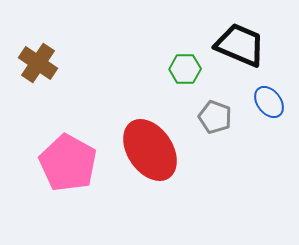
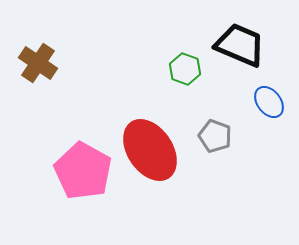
green hexagon: rotated 20 degrees clockwise
gray pentagon: moved 19 px down
pink pentagon: moved 15 px right, 8 px down
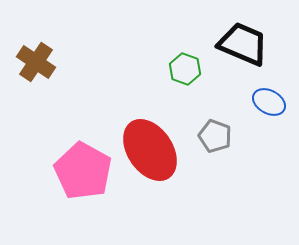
black trapezoid: moved 3 px right, 1 px up
brown cross: moved 2 px left, 1 px up
blue ellipse: rotated 24 degrees counterclockwise
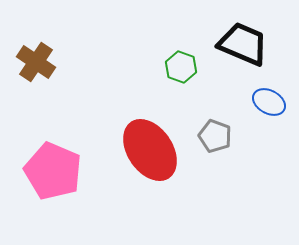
green hexagon: moved 4 px left, 2 px up
pink pentagon: moved 30 px left; rotated 6 degrees counterclockwise
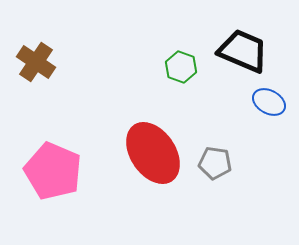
black trapezoid: moved 7 px down
gray pentagon: moved 27 px down; rotated 12 degrees counterclockwise
red ellipse: moved 3 px right, 3 px down
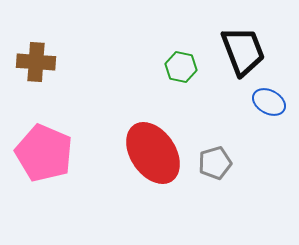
black trapezoid: rotated 46 degrees clockwise
brown cross: rotated 30 degrees counterclockwise
green hexagon: rotated 8 degrees counterclockwise
gray pentagon: rotated 24 degrees counterclockwise
pink pentagon: moved 9 px left, 18 px up
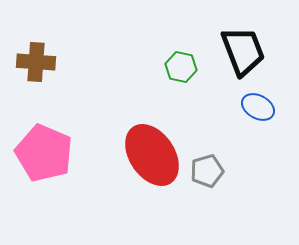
blue ellipse: moved 11 px left, 5 px down
red ellipse: moved 1 px left, 2 px down
gray pentagon: moved 8 px left, 8 px down
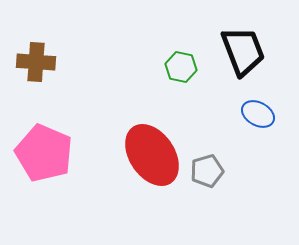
blue ellipse: moved 7 px down
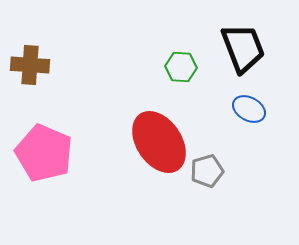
black trapezoid: moved 3 px up
brown cross: moved 6 px left, 3 px down
green hexagon: rotated 8 degrees counterclockwise
blue ellipse: moved 9 px left, 5 px up
red ellipse: moved 7 px right, 13 px up
